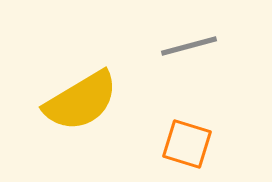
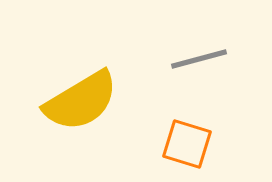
gray line: moved 10 px right, 13 px down
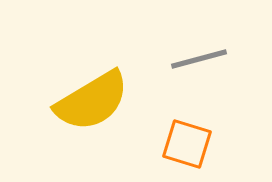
yellow semicircle: moved 11 px right
